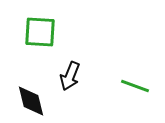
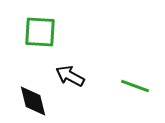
black arrow: rotated 96 degrees clockwise
black diamond: moved 2 px right
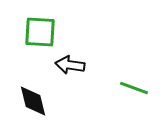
black arrow: moved 11 px up; rotated 20 degrees counterclockwise
green line: moved 1 px left, 2 px down
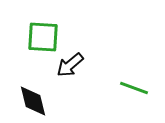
green square: moved 3 px right, 5 px down
black arrow: rotated 48 degrees counterclockwise
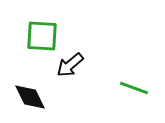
green square: moved 1 px left, 1 px up
black diamond: moved 3 px left, 4 px up; rotated 12 degrees counterclockwise
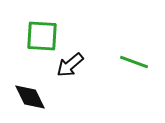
green line: moved 26 px up
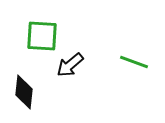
black diamond: moved 6 px left, 5 px up; rotated 32 degrees clockwise
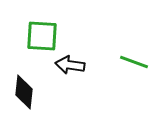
black arrow: rotated 48 degrees clockwise
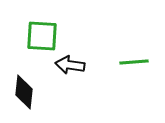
green line: rotated 24 degrees counterclockwise
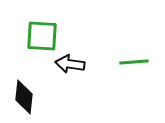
black arrow: moved 1 px up
black diamond: moved 5 px down
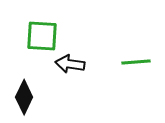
green line: moved 2 px right
black diamond: rotated 20 degrees clockwise
